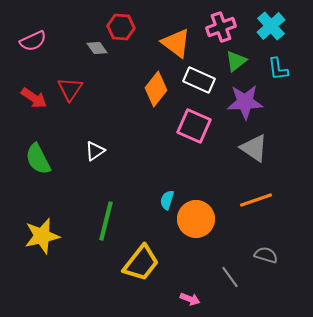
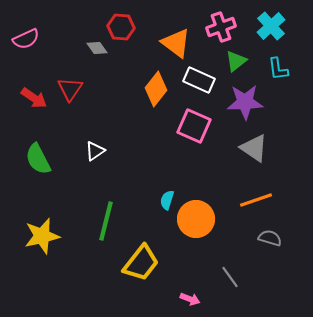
pink semicircle: moved 7 px left, 2 px up
gray semicircle: moved 4 px right, 17 px up
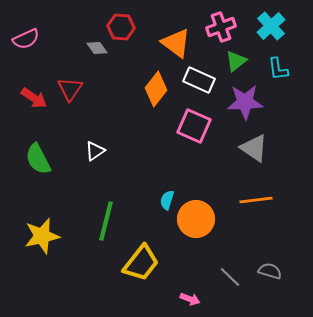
orange line: rotated 12 degrees clockwise
gray semicircle: moved 33 px down
gray line: rotated 10 degrees counterclockwise
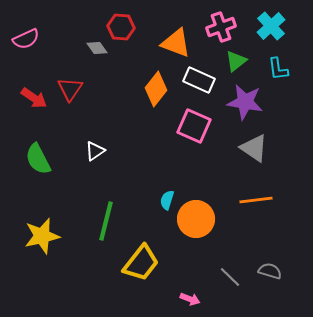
orange triangle: rotated 16 degrees counterclockwise
purple star: rotated 12 degrees clockwise
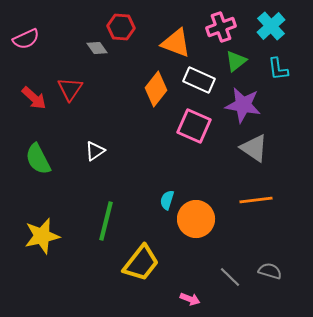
red arrow: rotated 8 degrees clockwise
purple star: moved 2 px left, 3 px down
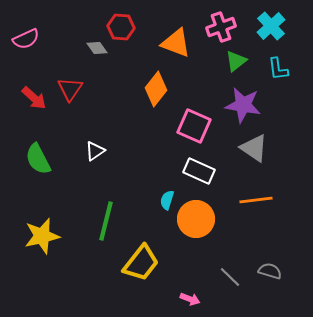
white rectangle: moved 91 px down
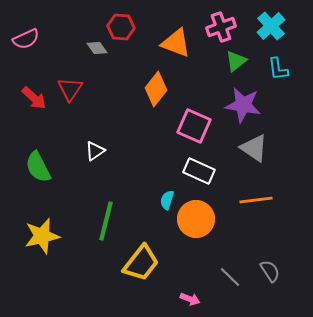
green semicircle: moved 8 px down
gray semicircle: rotated 40 degrees clockwise
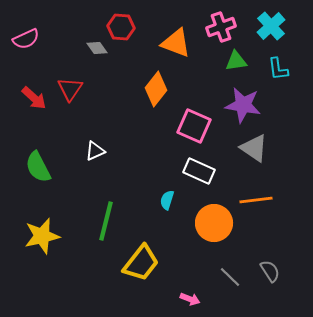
green triangle: rotated 30 degrees clockwise
white triangle: rotated 10 degrees clockwise
orange circle: moved 18 px right, 4 px down
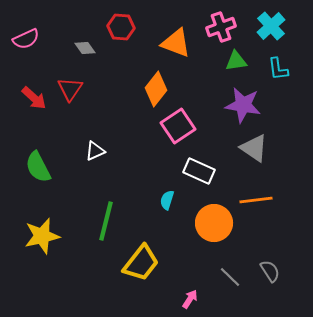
gray diamond: moved 12 px left
pink square: moved 16 px left; rotated 32 degrees clockwise
pink arrow: rotated 78 degrees counterclockwise
